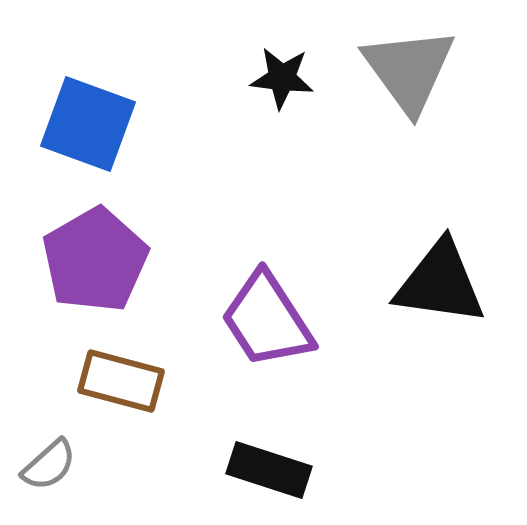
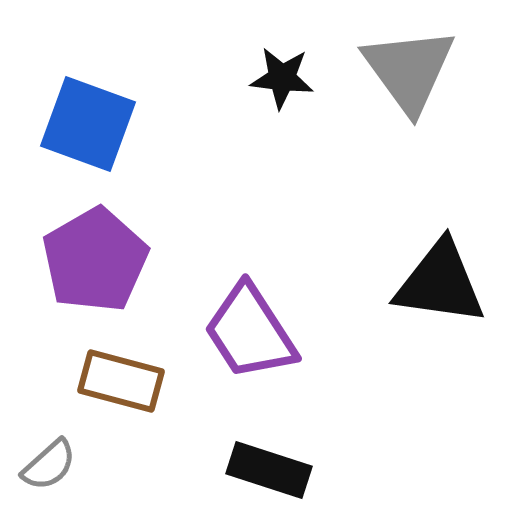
purple trapezoid: moved 17 px left, 12 px down
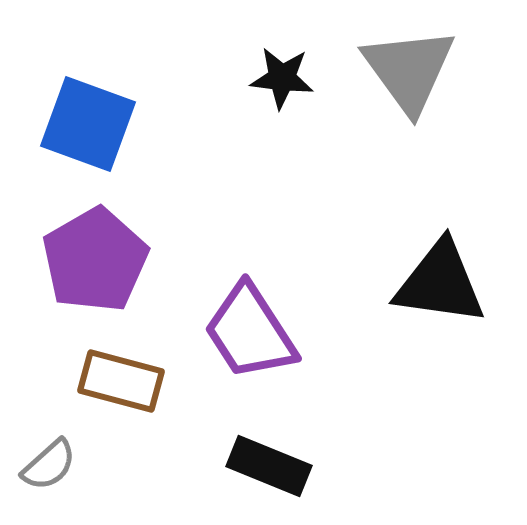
black rectangle: moved 4 px up; rotated 4 degrees clockwise
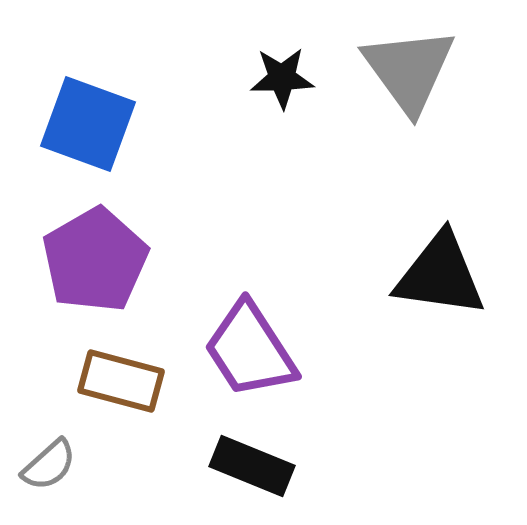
black star: rotated 8 degrees counterclockwise
black triangle: moved 8 px up
purple trapezoid: moved 18 px down
black rectangle: moved 17 px left
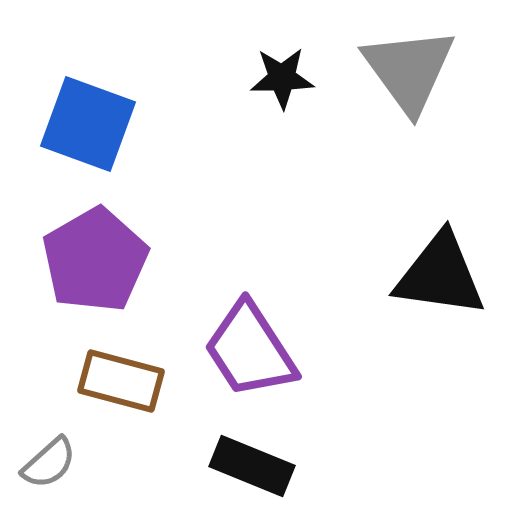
gray semicircle: moved 2 px up
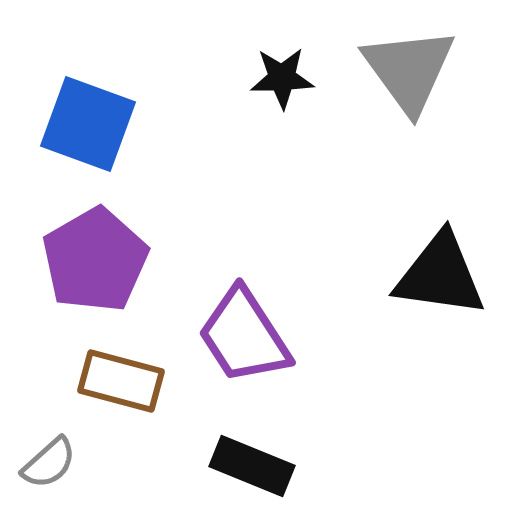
purple trapezoid: moved 6 px left, 14 px up
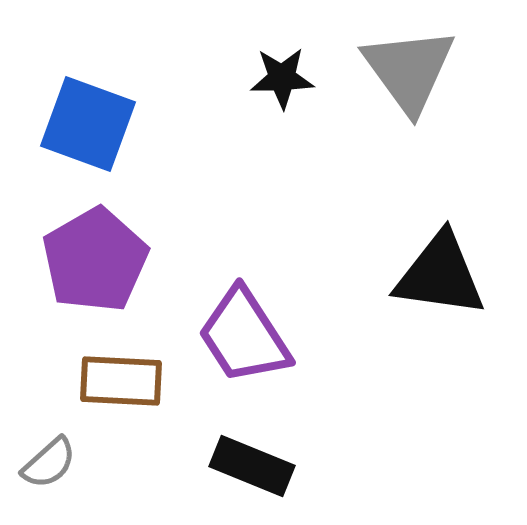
brown rectangle: rotated 12 degrees counterclockwise
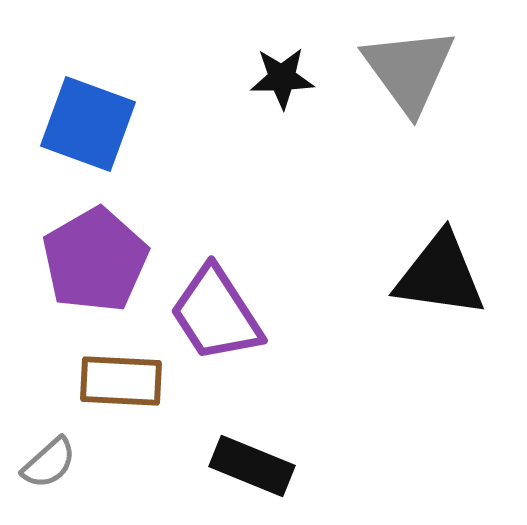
purple trapezoid: moved 28 px left, 22 px up
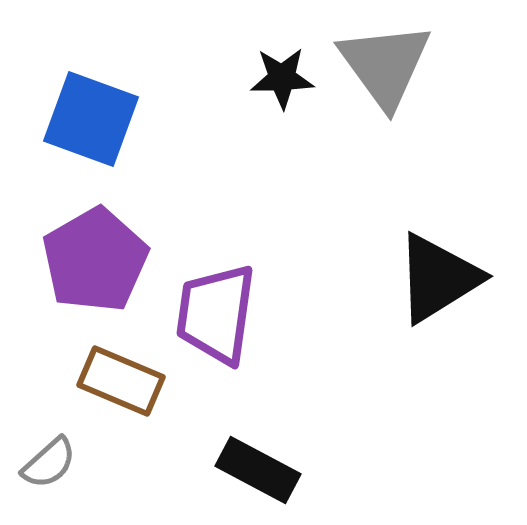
gray triangle: moved 24 px left, 5 px up
blue square: moved 3 px right, 5 px up
black triangle: moved 2 px left, 3 px down; rotated 40 degrees counterclockwise
purple trapezoid: rotated 41 degrees clockwise
brown rectangle: rotated 20 degrees clockwise
black rectangle: moved 6 px right, 4 px down; rotated 6 degrees clockwise
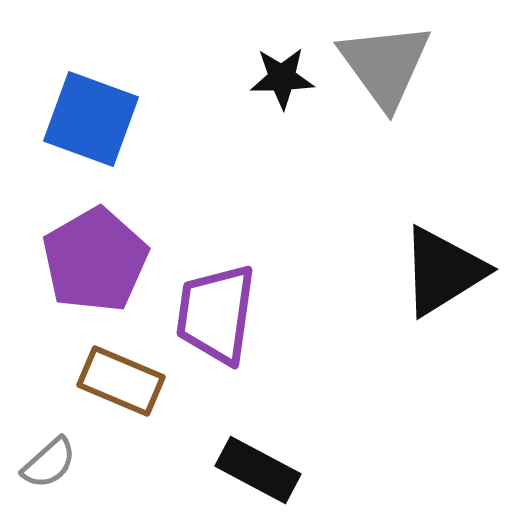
black triangle: moved 5 px right, 7 px up
